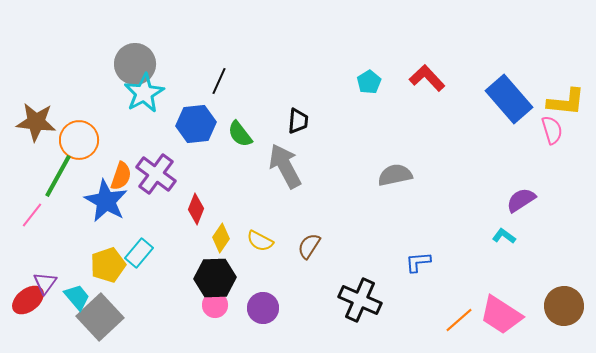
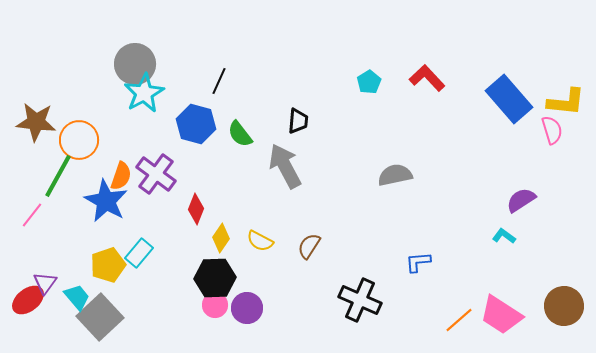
blue hexagon: rotated 21 degrees clockwise
purple circle: moved 16 px left
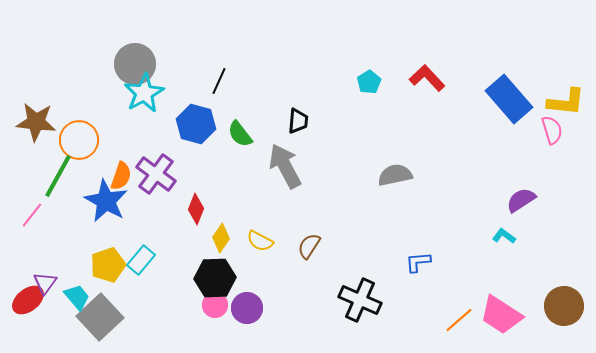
cyan rectangle: moved 2 px right, 7 px down
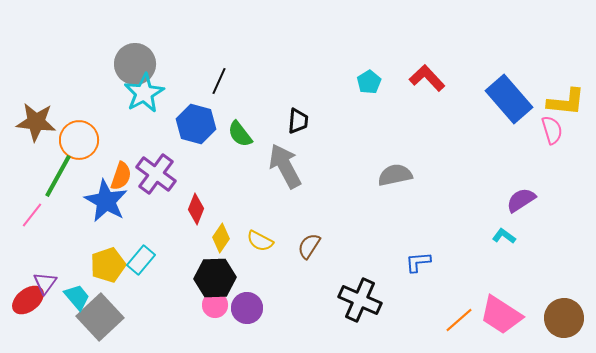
brown circle: moved 12 px down
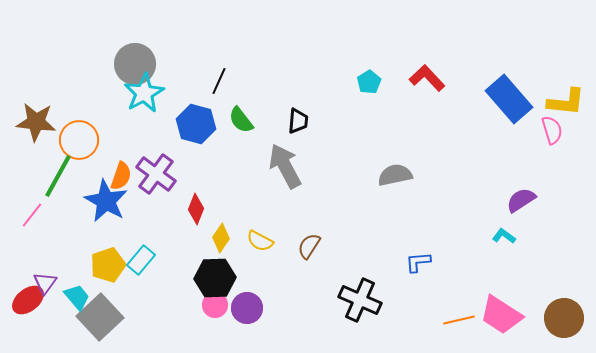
green semicircle: moved 1 px right, 14 px up
orange line: rotated 28 degrees clockwise
